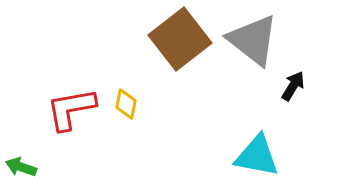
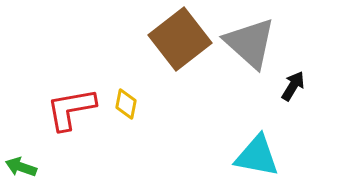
gray triangle: moved 3 px left, 3 px down; rotated 4 degrees clockwise
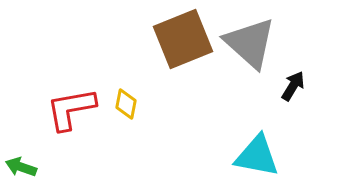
brown square: moved 3 px right; rotated 16 degrees clockwise
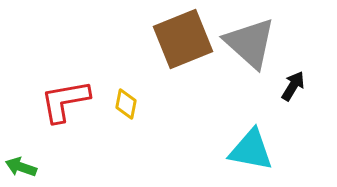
red L-shape: moved 6 px left, 8 px up
cyan triangle: moved 6 px left, 6 px up
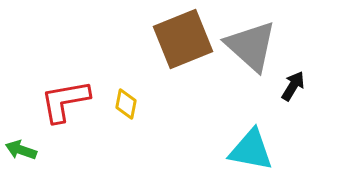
gray triangle: moved 1 px right, 3 px down
green arrow: moved 17 px up
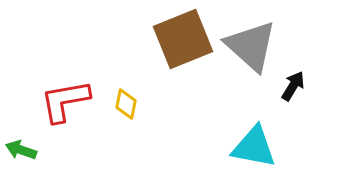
cyan triangle: moved 3 px right, 3 px up
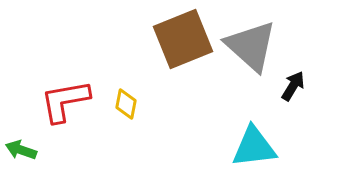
cyan triangle: rotated 18 degrees counterclockwise
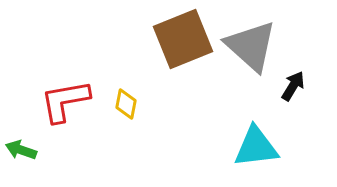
cyan triangle: moved 2 px right
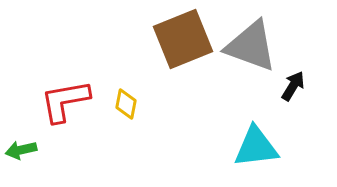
gray triangle: rotated 22 degrees counterclockwise
green arrow: rotated 32 degrees counterclockwise
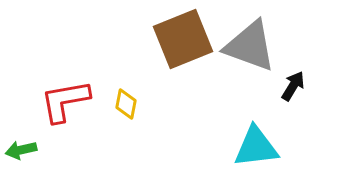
gray triangle: moved 1 px left
